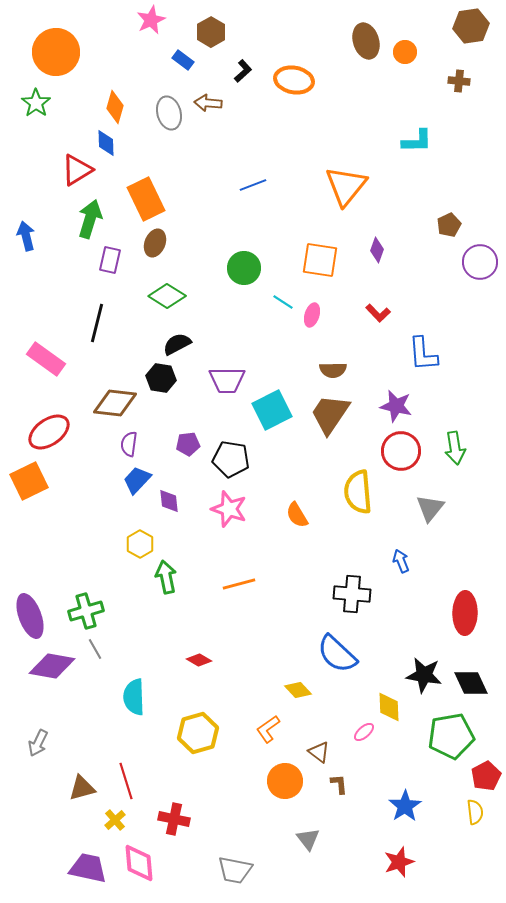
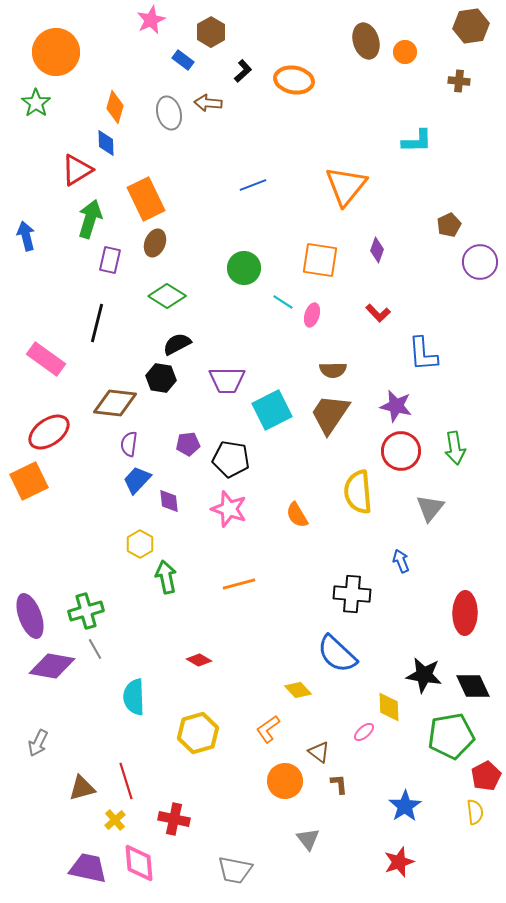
black diamond at (471, 683): moved 2 px right, 3 px down
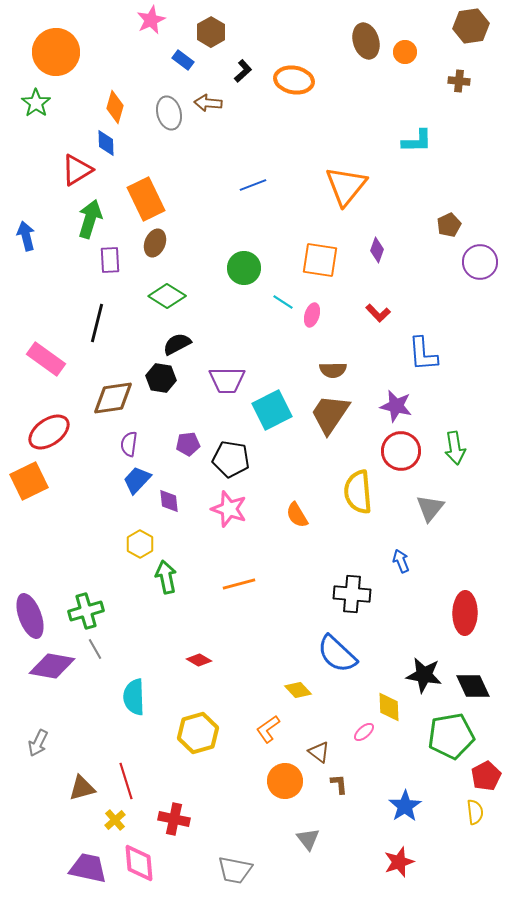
purple rectangle at (110, 260): rotated 16 degrees counterclockwise
brown diamond at (115, 403): moved 2 px left, 5 px up; rotated 15 degrees counterclockwise
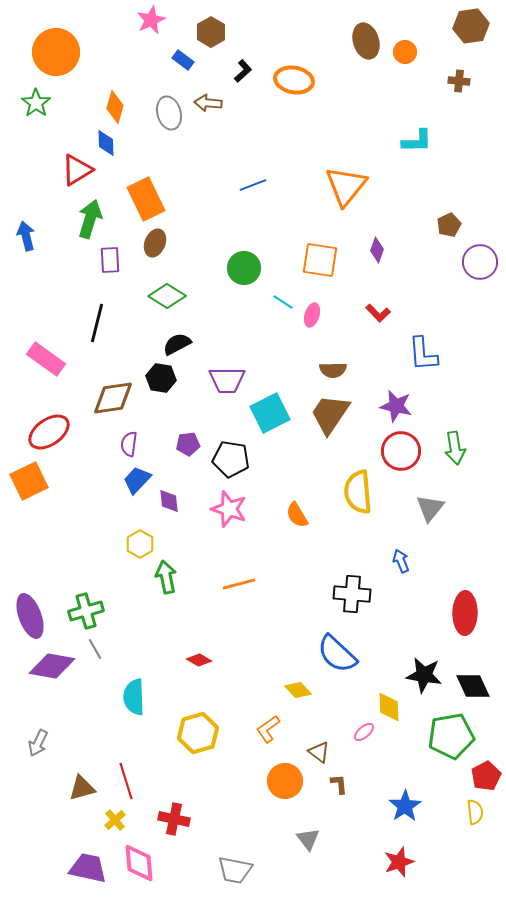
cyan square at (272, 410): moved 2 px left, 3 px down
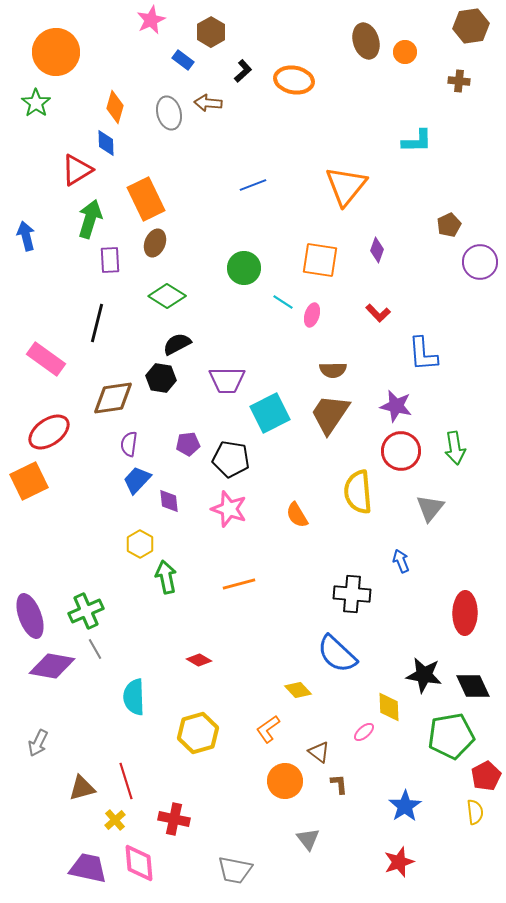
green cross at (86, 611): rotated 8 degrees counterclockwise
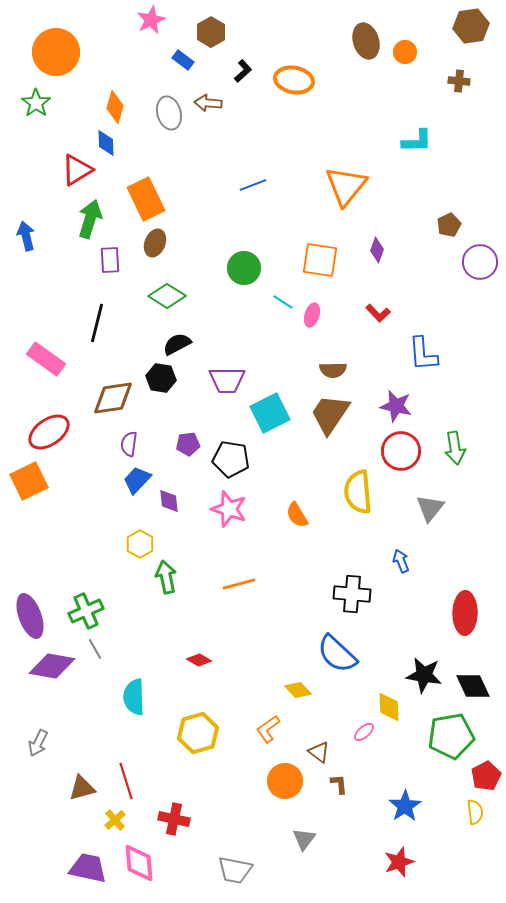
gray triangle at (308, 839): moved 4 px left; rotated 15 degrees clockwise
